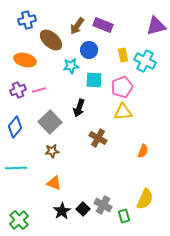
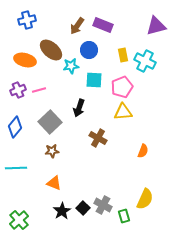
brown ellipse: moved 10 px down
black square: moved 1 px up
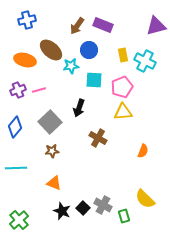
yellow semicircle: rotated 110 degrees clockwise
black star: rotated 18 degrees counterclockwise
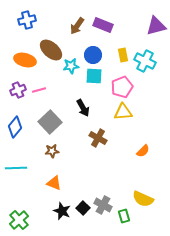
blue circle: moved 4 px right, 5 px down
cyan square: moved 4 px up
black arrow: moved 4 px right; rotated 48 degrees counterclockwise
orange semicircle: rotated 24 degrees clockwise
yellow semicircle: moved 2 px left; rotated 20 degrees counterclockwise
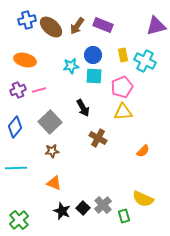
brown ellipse: moved 23 px up
gray cross: rotated 18 degrees clockwise
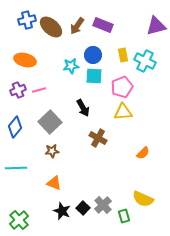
orange semicircle: moved 2 px down
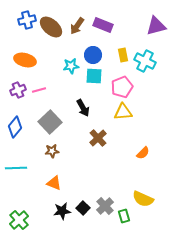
brown cross: rotated 18 degrees clockwise
gray cross: moved 2 px right, 1 px down
black star: rotated 30 degrees counterclockwise
